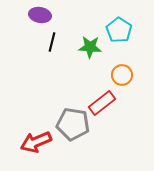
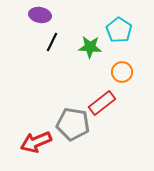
black line: rotated 12 degrees clockwise
orange circle: moved 3 px up
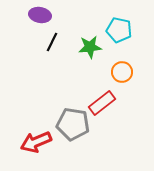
cyan pentagon: rotated 20 degrees counterclockwise
green star: rotated 10 degrees counterclockwise
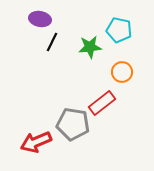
purple ellipse: moved 4 px down
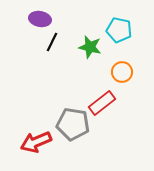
green star: rotated 20 degrees clockwise
